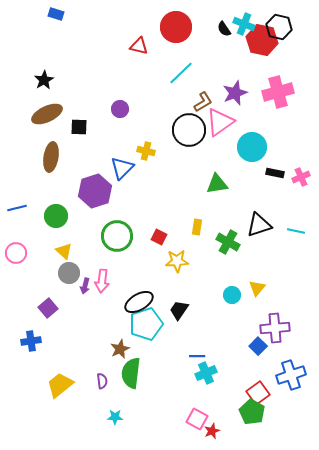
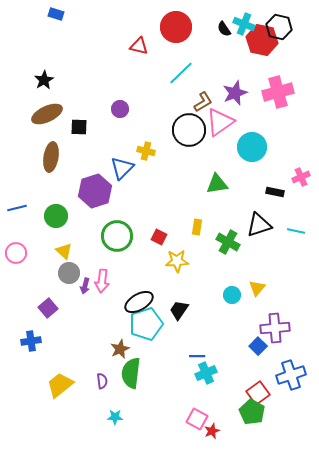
black rectangle at (275, 173): moved 19 px down
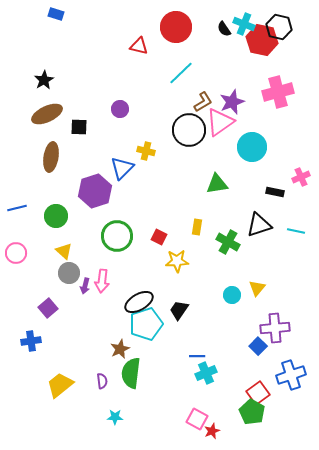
purple star at (235, 93): moved 3 px left, 9 px down
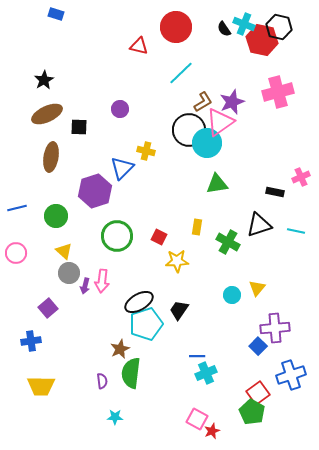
cyan circle at (252, 147): moved 45 px left, 4 px up
yellow trapezoid at (60, 385): moved 19 px left, 1 px down; rotated 140 degrees counterclockwise
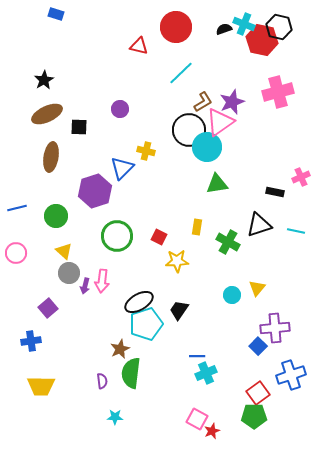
black semicircle at (224, 29): rotated 105 degrees clockwise
cyan circle at (207, 143): moved 4 px down
green pentagon at (252, 412): moved 2 px right, 4 px down; rotated 30 degrees counterclockwise
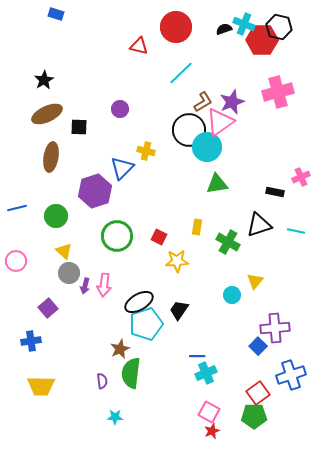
red hexagon at (262, 40): rotated 12 degrees counterclockwise
pink circle at (16, 253): moved 8 px down
pink arrow at (102, 281): moved 2 px right, 4 px down
yellow triangle at (257, 288): moved 2 px left, 7 px up
pink square at (197, 419): moved 12 px right, 7 px up
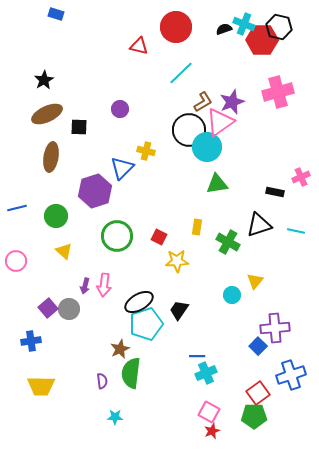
gray circle at (69, 273): moved 36 px down
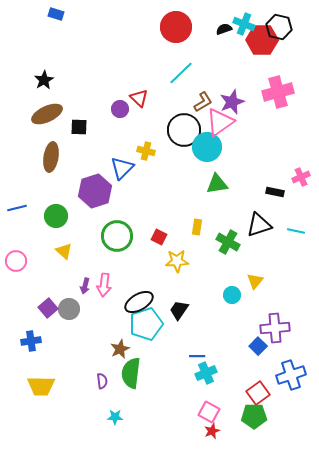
red triangle at (139, 46): moved 52 px down; rotated 30 degrees clockwise
black circle at (189, 130): moved 5 px left
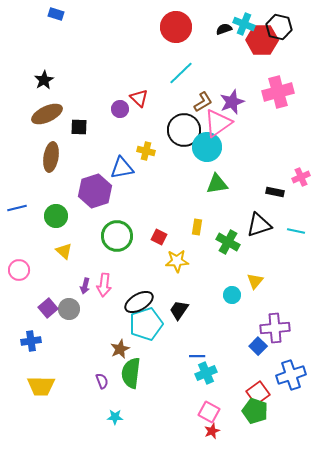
pink triangle at (220, 122): moved 2 px left, 1 px down
blue triangle at (122, 168): rotated 35 degrees clockwise
pink circle at (16, 261): moved 3 px right, 9 px down
purple semicircle at (102, 381): rotated 14 degrees counterclockwise
green pentagon at (254, 416): moved 1 px right, 5 px up; rotated 20 degrees clockwise
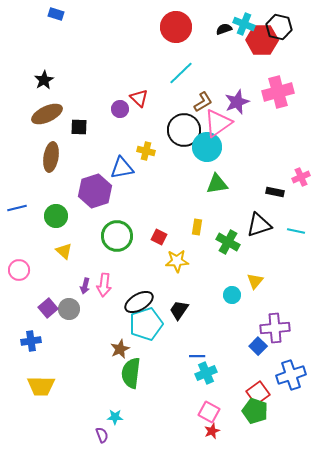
purple star at (232, 102): moved 5 px right
purple semicircle at (102, 381): moved 54 px down
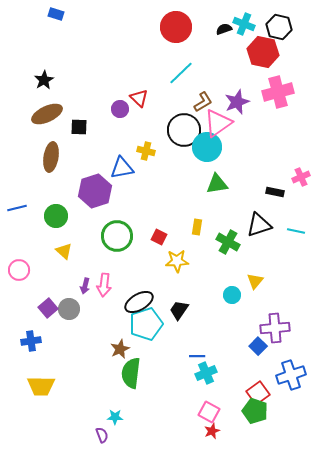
red hexagon at (262, 40): moved 1 px right, 12 px down; rotated 12 degrees clockwise
